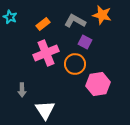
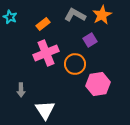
orange star: rotated 30 degrees clockwise
gray L-shape: moved 6 px up
purple square: moved 5 px right, 2 px up; rotated 32 degrees clockwise
gray arrow: moved 1 px left
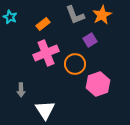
gray L-shape: rotated 140 degrees counterclockwise
pink hexagon: rotated 10 degrees counterclockwise
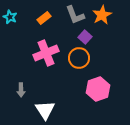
orange rectangle: moved 1 px right, 6 px up
purple square: moved 5 px left, 3 px up; rotated 16 degrees counterclockwise
orange circle: moved 4 px right, 6 px up
pink hexagon: moved 5 px down
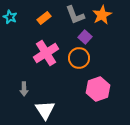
pink cross: rotated 10 degrees counterclockwise
gray arrow: moved 3 px right, 1 px up
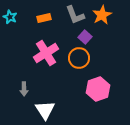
orange rectangle: rotated 24 degrees clockwise
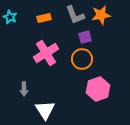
orange star: moved 1 px left; rotated 18 degrees clockwise
purple square: rotated 32 degrees clockwise
orange circle: moved 3 px right, 1 px down
